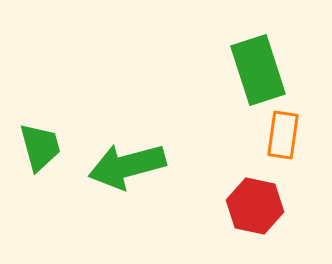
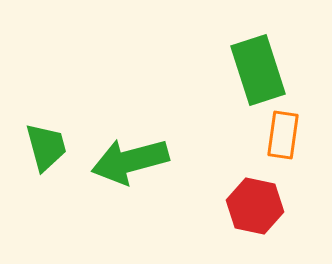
green trapezoid: moved 6 px right
green arrow: moved 3 px right, 5 px up
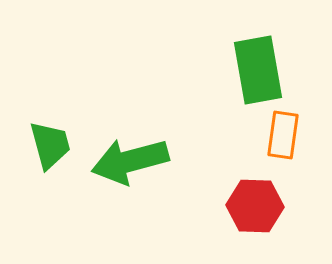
green rectangle: rotated 8 degrees clockwise
green trapezoid: moved 4 px right, 2 px up
red hexagon: rotated 10 degrees counterclockwise
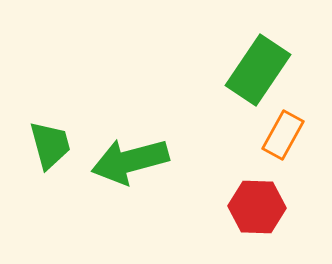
green rectangle: rotated 44 degrees clockwise
orange rectangle: rotated 21 degrees clockwise
red hexagon: moved 2 px right, 1 px down
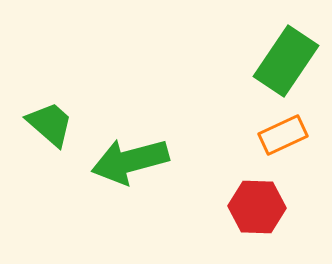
green rectangle: moved 28 px right, 9 px up
orange rectangle: rotated 36 degrees clockwise
green trapezoid: moved 21 px up; rotated 34 degrees counterclockwise
